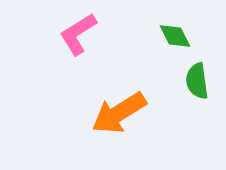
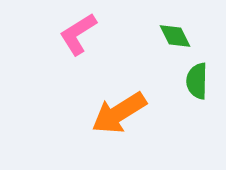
green semicircle: rotated 9 degrees clockwise
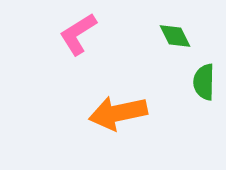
green semicircle: moved 7 px right, 1 px down
orange arrow: moved 1 px left; rotated 20 degrees clockwise
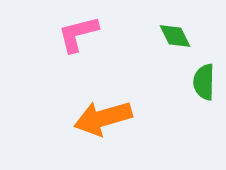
pink L-shape: rotated 18 degrees clockwise
orange arrow: moved 15 px left, 5 px down; rotated 4 degrees counterclockwise
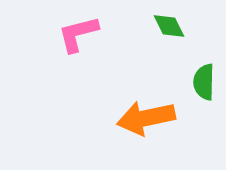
green diamond: moved 6 px left, 10 px up
orange arrow: moved 43 px right; rotated 4 degrees clockwise
